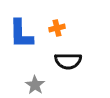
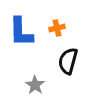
blue L-shape: moved 2 px up
black semicircle: rotated 104 degrees clockwise
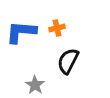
blue L-shape: rotated 96 degrees clockwise
black semicircle: rotated 12 degrees clockwise
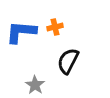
orange cross: moved 2 px left, 1 px up
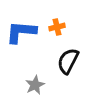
orange cross: moved 2 px right
gray star: rotated 12 degrees clockwise
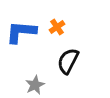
orange cross: rotated 21 degrees counterclockwise
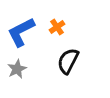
blue L-shape: rotated 32 degrees counterclockwise
gray star: moved 18 px left, 16 px up
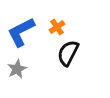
black semicircle: moved 8 px up
